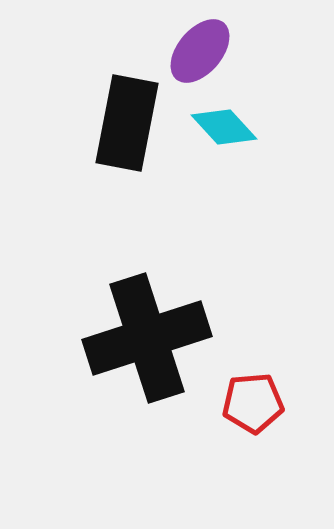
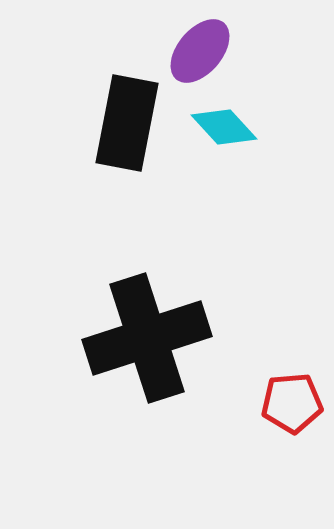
red pentagon: moved 39 px right
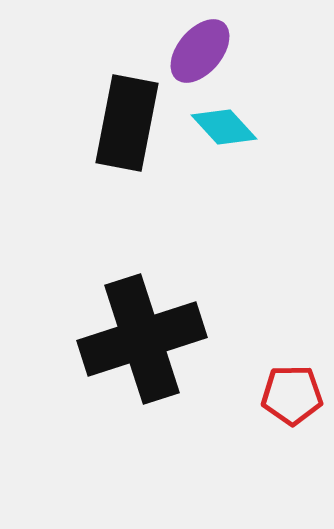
black cross: moved 5 px left, 1 px down
red pentagon: moved 8 px up; rotated 4 degrees clockwise
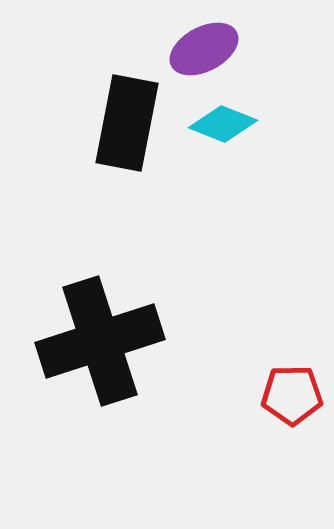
purple ellipse: moved 4 px right, 2 px up; rotated 22 degrees clockwise
cyan diamond: moved 1 px left, 3 px up; rotated 26 degrees counterclockwise
black cross: moved 42 px left, 2 px down
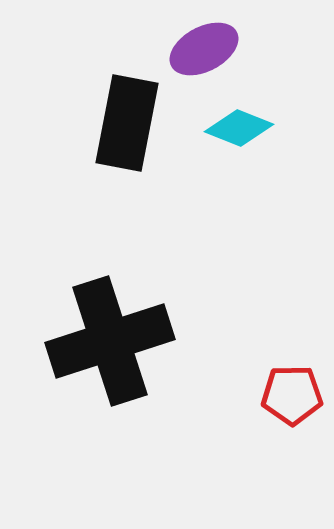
cyan diamond: moved 16 px right, 4 px down
black cross: moved 10 px right
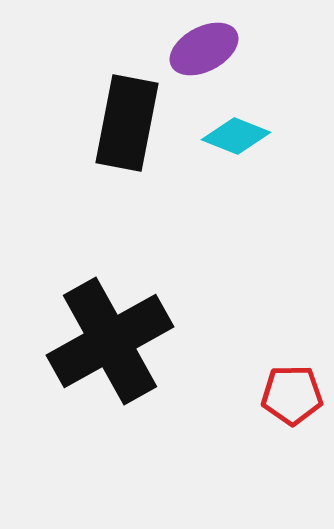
cyan diamond: moved 3 px left, 8 px down
black cross: rotated 11 degrees counterclockwise
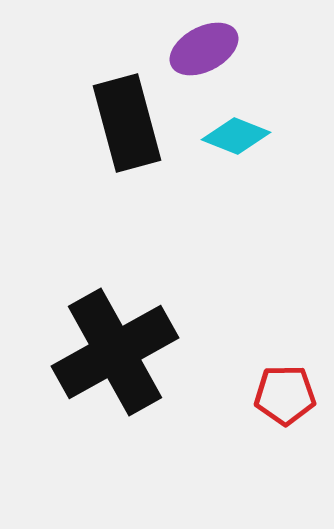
black rectangle: rotated 26 degrees counterclockwise
black cross: moved 5 px right, 11 px down
red pentagon: moved 7 px left
